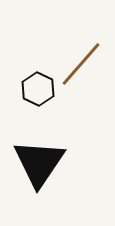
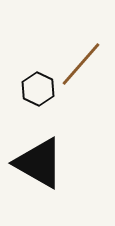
black triangle: rotated 34 degrees counterclockwise
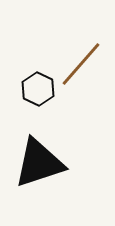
black triangle: rotated 48 degrees counterclockwise
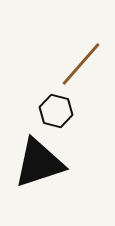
black hexagon: moved 18 px right, 22 px down; rotated 12 degrees counterclockwise
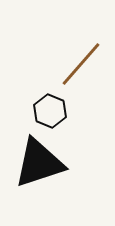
black hexagon: moved 6 px left; rotated 8 degrees clockwise
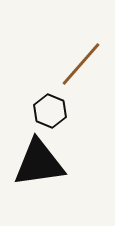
black triangle: rotated 10 degrees clockwise
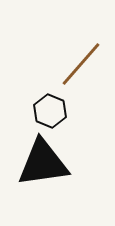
black triangle: moved 4 px right
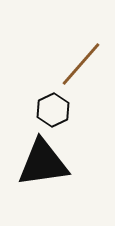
black hexagon: moved 3 px right, 1 px up; rotated 12 degrees clockwise
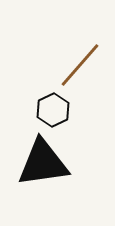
brown line: moved 1 px left, 1 px down
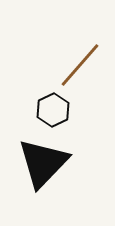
black triangle: rotated 38 degrees counterclockwise
